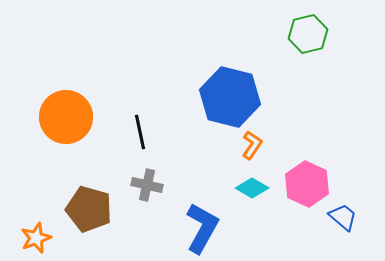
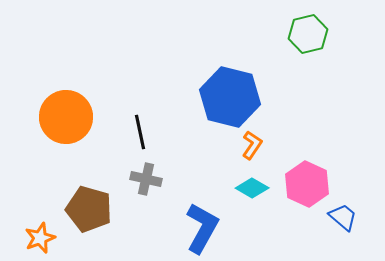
gray cross: moved 1 px left, 6 px up
orange star: moved 4 px right
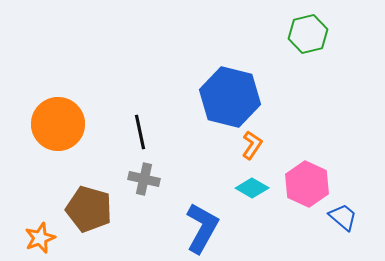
orange circle: moved 8 px left, 7 px down
gray cross: moved 2 px left
